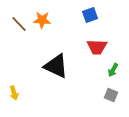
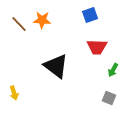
black triangle: rotated 12 degrees clockwise
gray square: moved 2 px left, 3 px down
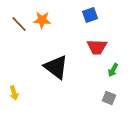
black triangle: moved 1 px down
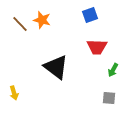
orange star: rotated 12 degrees clockwise
brown line: moved 1 px right
gray square: rotated 16 degrees counterclockwise
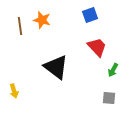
brown line: moved 2 px down; rotated 36 degrees clockwise
red trapezoid: rotated 135 degrees counterclockwise
yellow arrow: moved 2 px up
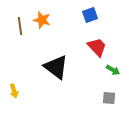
green arrow: rotated 88 degrees counterclockwise
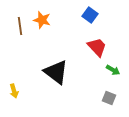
blue square: rotated 35 degrees counterclockwise
black triangle: moved 5 px down
gray square: rotated 16 degrees clockwise
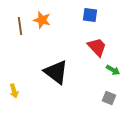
blue square: rotated 28 degrees counterclockwise
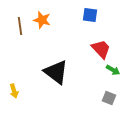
red trapezoid: moved 4 px right, 2 px down
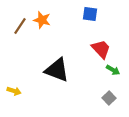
blue square: moved 1 px up
brown line: rotated 42 degrees clockwise
black triangle: moved 1 px right, 2 px up; rotated 16 degrees counterclockwise
yellow arrow: rotated 56 degrees counterclockwise
gray square: rotated 24 degrees clockwise
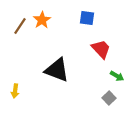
blue square: moved 3 px left, 4 px down
orange star: rotated 24 degrees clockwise
green arrow: moved 4 px right, 6 px down
yellow arrow: moved 1 px right; rotated 80 degrees clockwise
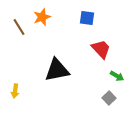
orange star: moved 3 px up; rotated 12 degrees clockwise
brown line: moved 1 px left, 1 px down; rotated 66 degrees counterclockwise
black triangle: rotated 32 degrees counterclockwise
